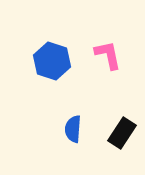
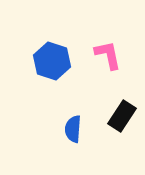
black rectangle: moved 17 px up
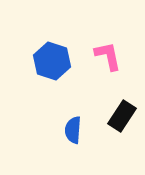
pink L-shape: moved 1 px down
blue semicircle: moved 1 px down
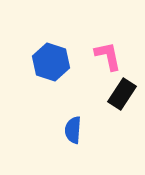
blue hexagon: moved 1 px left, 1 px down
black rectangle: moved 22 px up
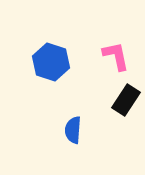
pink L-shape: moved 8 px right
black rectangle: moved 4 px right, 6 px down
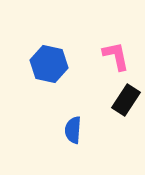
blue hexagon: moved 2 px left, 2 px down; rotated 6 degrees counterclockwise
